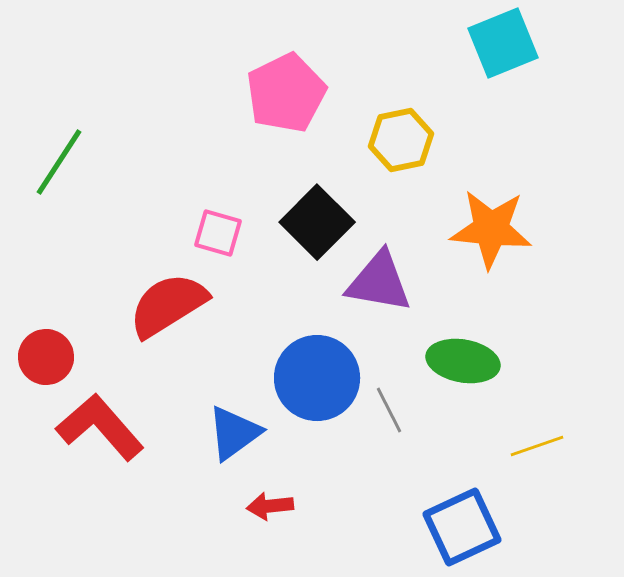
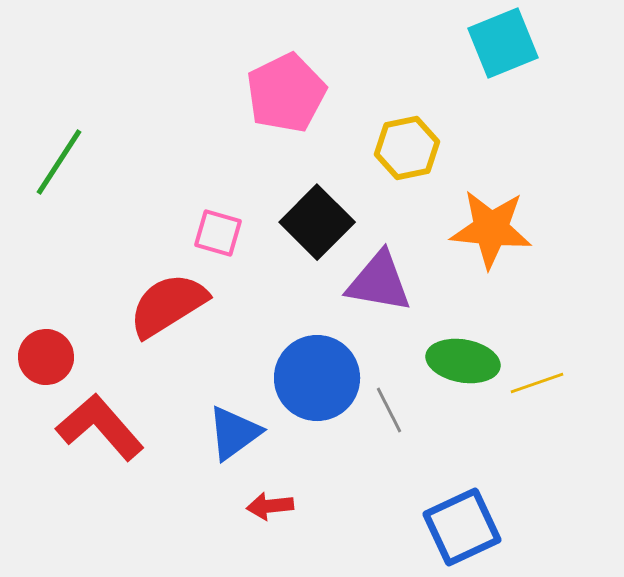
yellow hexagon: moved 6 px right, 8 px down
yellow line: moved 63 px up
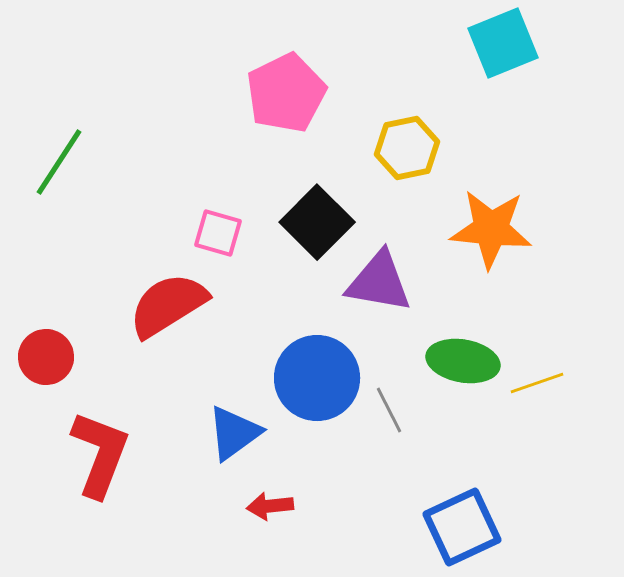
red L-shape: moved 27 px down; rotated 62 degrees clockwise
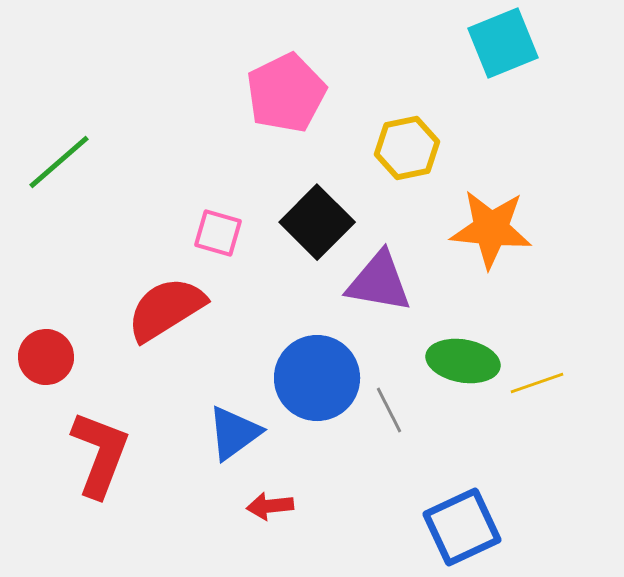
green line: rotated 16 degrees clockwise
red semicircle: moved 2 px left, 4 px down
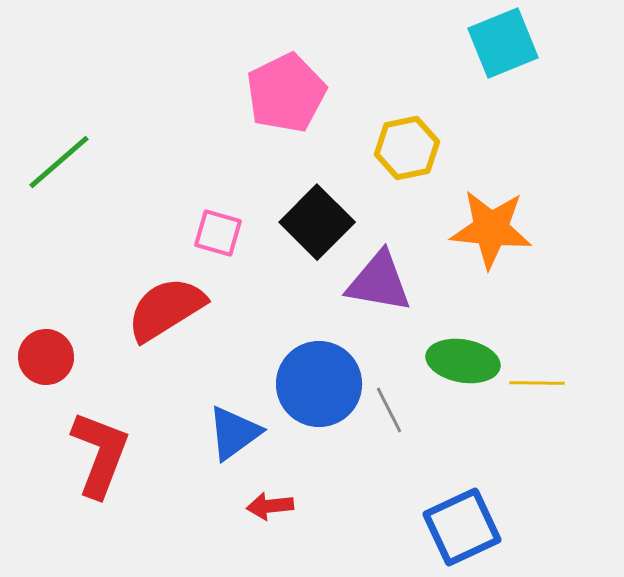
blue circle: moved 2 px right, 6 px down
yellow line: rotated 20 degrees clockwise
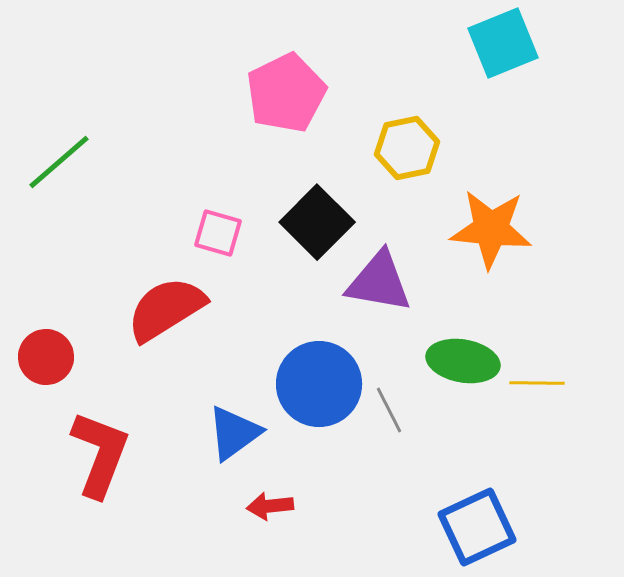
blue square: moved 15 px right
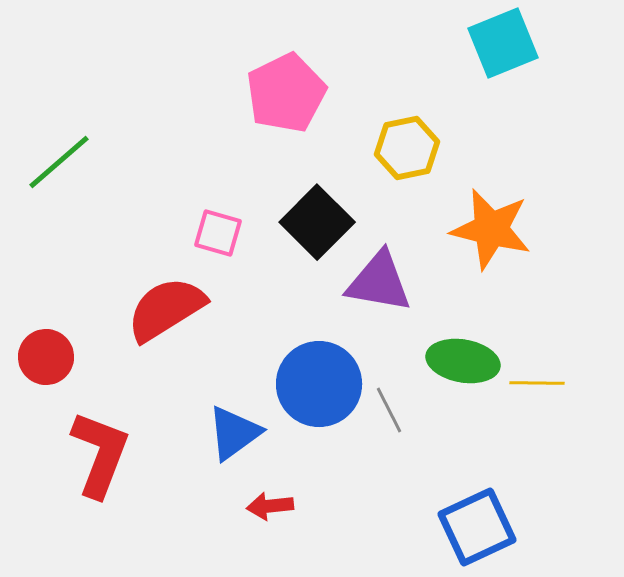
orange star: rotated 8 degrees clockwise
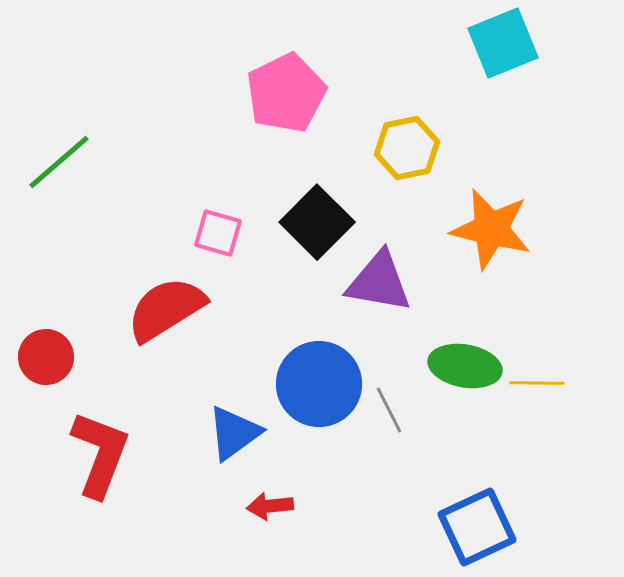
green ellipse: moved 2 px right, 5 px down
